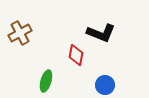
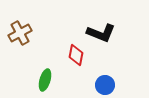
green ellipse: moved 1 px left, 1 px up
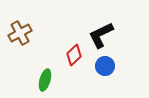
black L-shape: moved 2 px down; rotated 132 degrees clockwise
red diamond: moved 2 px left; rotated 35 degrees clockwise
blue circle: moved 19 px up
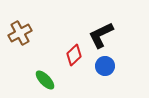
green ellipse: rotated 60 degrees counterclockwise
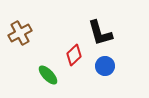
black L-shape: moved 1 px left, 2 px up; rotated 80 degrees counterclockwise
green ellipse: moved 3 px right, 5 px up
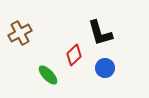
blue circle: moved 2 px down
